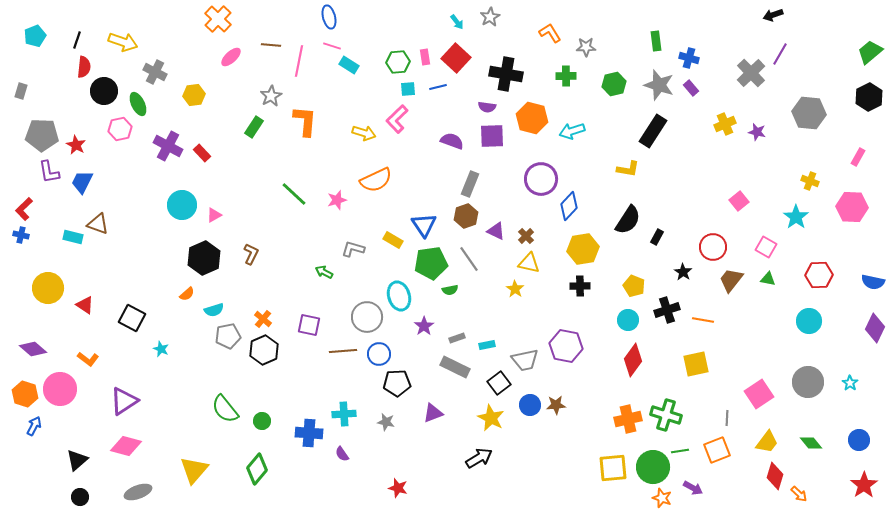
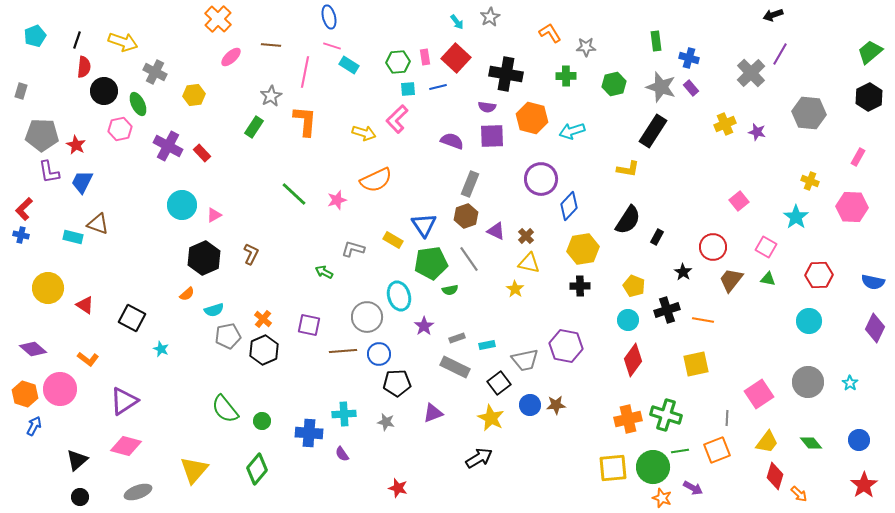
pink line at (299, 61): moved 6 px right, 11 px down
gray star at (659, 85): moved 2 px right, 2 px down
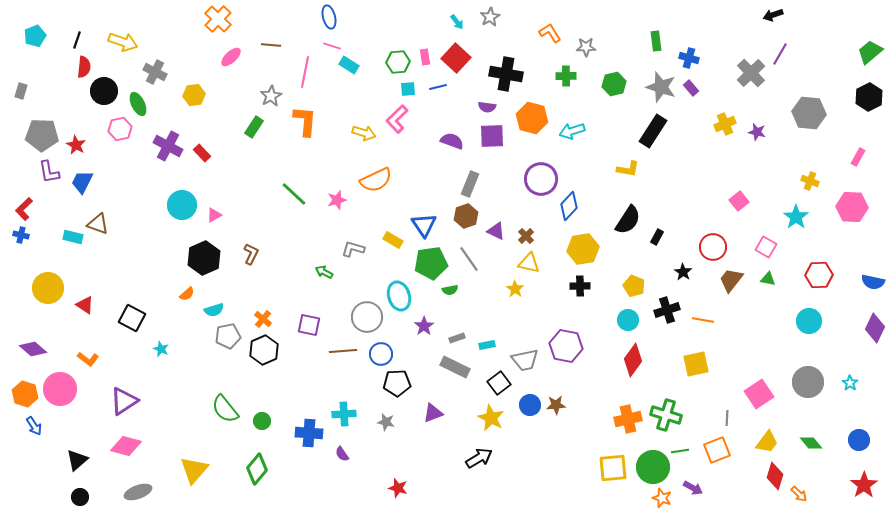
blue circle at (379, 354): moved 2 px right
blue arrow at (34, 426): rotated 120 degrees clockwise
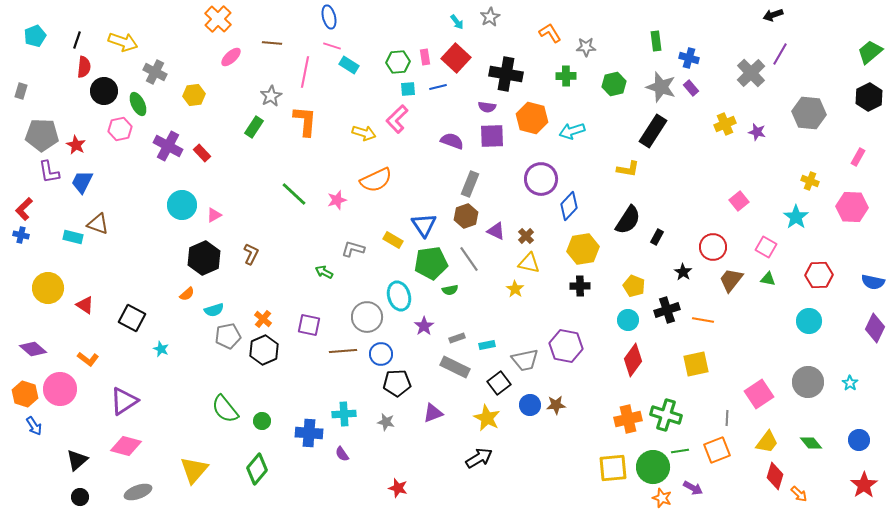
brown line at (271, 45): moved 1 px right, 2 px up
yellow star at (491, 418): moved 4 px left
